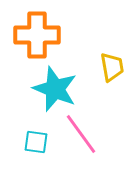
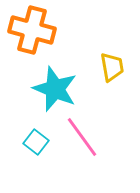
orange cross: moved 5 px left, 5 px up; rotated 15 degrees clockwise
pink line: moved 1 px right, 3 px down
cyan square: rotated 30 degrees clockwise
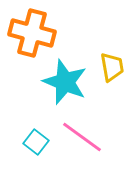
orange cross: moved 3 px down
cyan star: moved 10 px right, 7 px up
pink line: rotated 18 degrees counterclockwise
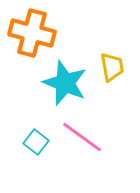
cyan star: moved 1 px down
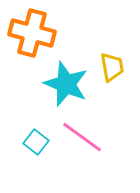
cyan star: moved 1 px right, 1 px down
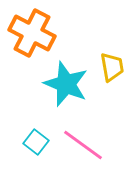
orange cross: rotated 12 degrees clockwise
pink line: moved 1 px right, 8 px down
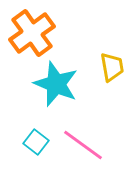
orange cross: rotated 27 degrees clockwise
cyan star: moved 10 px left
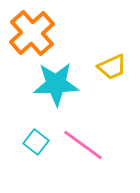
orange cross: rotated 6 degrees counterclockwise
yellow trapezoid: rotated 76 degrees clockwise
cyan star: rotated 24 degrees counterclockwise
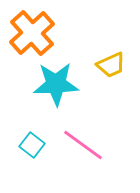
yellow trapezoid: moved 1 px left, 2 px up
cyan square: moved 4 px left, 3 px down
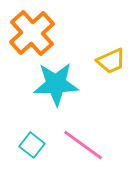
yellow trapezoid: moved 4 px up
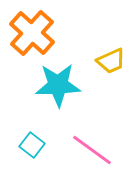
orange cross: rotated 6 degrees counterclockwise
cyan star: moved 2 px right, 1 px down
pink line: moved 9 px right, 5 px down
